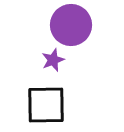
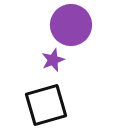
black square: rotated 15 degrees counterclockwise
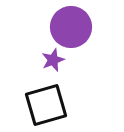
purple circle: moved 2 px down
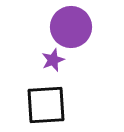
black square: rotated 12 degrees clockwise
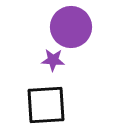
purple star: rotated 25 degrees clockwise
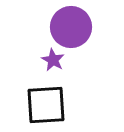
purple star: rotated 25 degrees clockwise
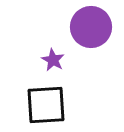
purple circle: moved 20 px right
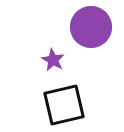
black square: moved 18 px right; rotated 9 degrees counterclockwise
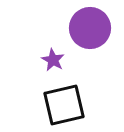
purple circle: moved 1 px left, 1 px down
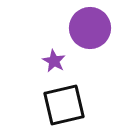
purple star: moved 1 px right, 1 px down
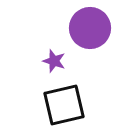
purple star: rotated 10 degrees counterclockwise
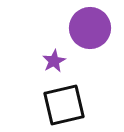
purple star: rotated 25 degrees clockwise
